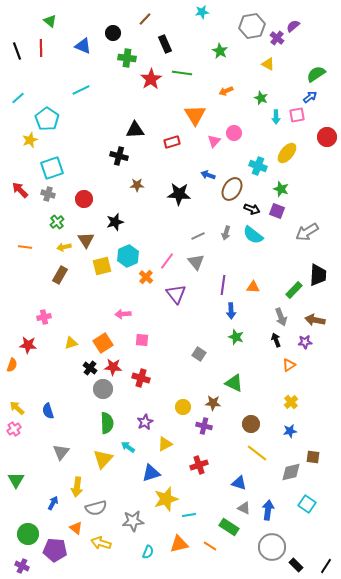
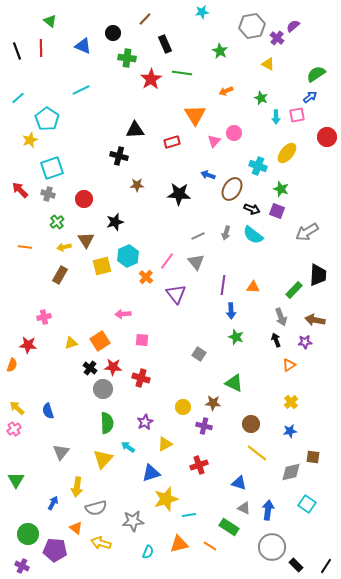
orange square at (103, 343): moved 3 px left, 2 px up
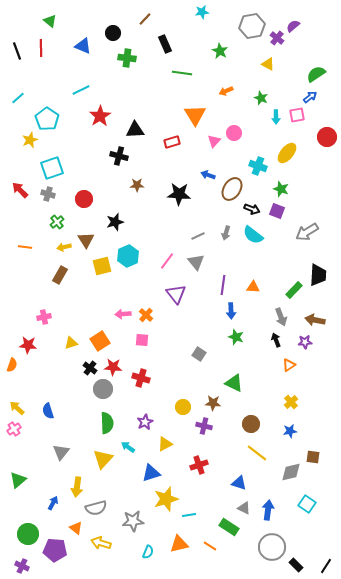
red star at (151, 79): moved 51 px left, 37 px down
orange cross at (146, 277): moved 38 px down
green triangle at (16, 480): moved 2 px right; rotated 18 degrees clockwise
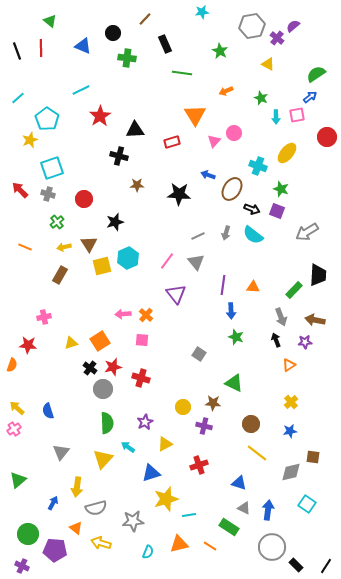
brown triangle at (86, 240): moved 3 px right, 4 px down
orange line at (25, 247): rotated 16 degrees clockwise
cyan hexagon at (128, 256): moved 2 px down
red star at (113, 367): rotated 18 degrees counterclockwise
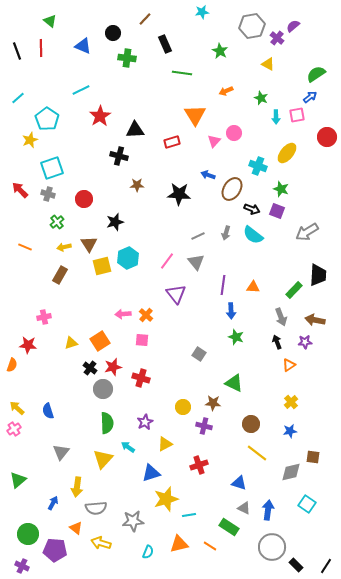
black arrow at (276, 340): moved 1 px right, 2 px down
gray semicircle at (96, 508): rotated 10 degrees clockwise
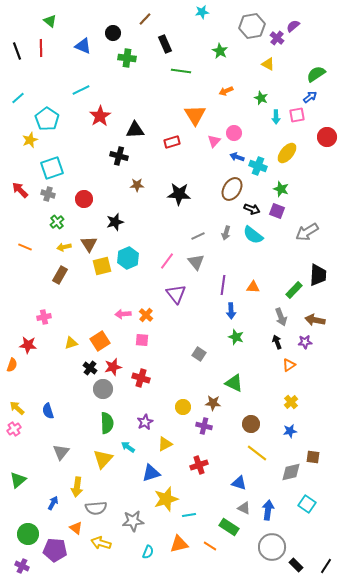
green line at (182, 73): moved 1 px left, 2 px up
blue arrow at (208, 175): moved 29 px right, 18 px up
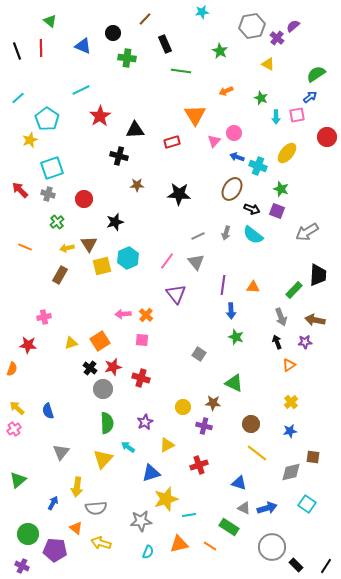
yellow arrow at (64, 247): moved 3 px right, 1 px down
orange semicircle at (12, 365): moved 4 px down
yellow triangle at (165, 444): moved 2 px right, 1 px down
blue arrow at (268, 510): moved 1 px left, 2 px up; rotated 66 degrees clockwise
gray star at (133, 521): moved 8 px right
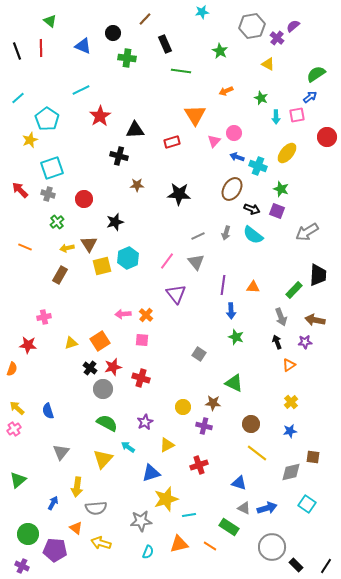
green semicircle at (107, 423): rotated 60 degrees counterclockwise
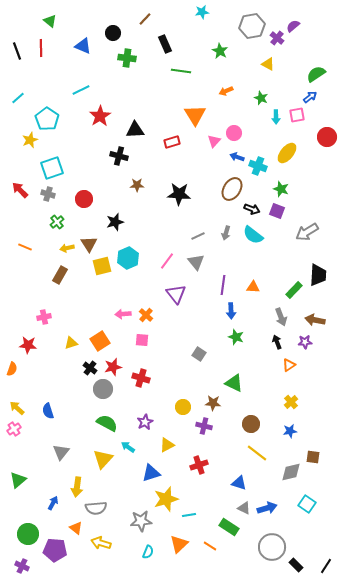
orange triangle at (179, 544): rotated 30 degrees counterclockwise
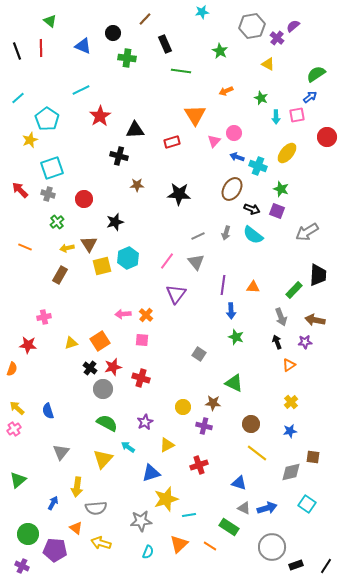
purple triangle at (176, 294): rotated 15 degrees clockwise
black rectangle at (296, 565): rotated 64 degrees counterclockwise
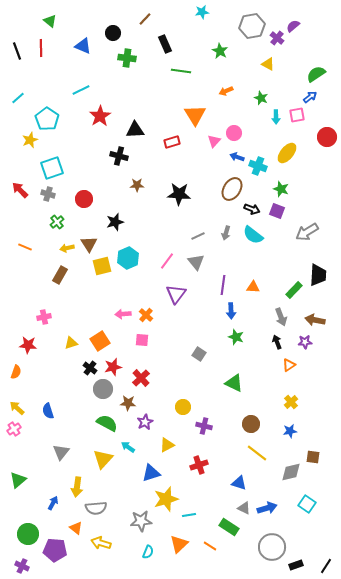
orange semicircle at (12, 369): moved 4 px right, 3 px down
red cross at (141, 378): rotated 30 degrees clockwise
brown star at (213, 403): moved 85 px left
